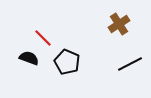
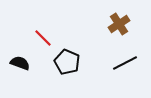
black semicircle: moved 9 px left, 5 px down
black line: moved 5 px left, 1 px up
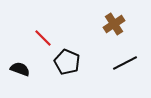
brown cross: moved 5 px left
black semicircle: moved 6 px down
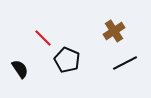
brown cross: moved 7 px down
black pentagon: moved 2 px up
black semicircle: rotated 36 degrees clockwise
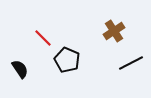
black line: moved 6 px right
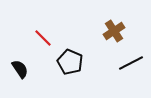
black pentagon: moved 3 px right, 2 px down
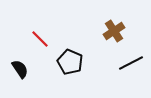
red line: moved 3 px left, 1 px down
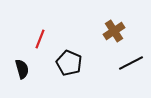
red line: rotated 66 degrees clockwise
black pentagon: moved 1 px left, 1 px down
black semicircle: moved 2 px right; rotated 18 degrees clockwise
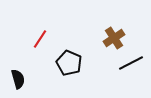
brown cross: moved 7 px down
red line: rotated 12 degrees clockwise
black semicircle: moved 4 px left, 10 px down
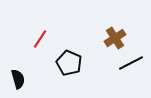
brown cross: moved 1 px right
